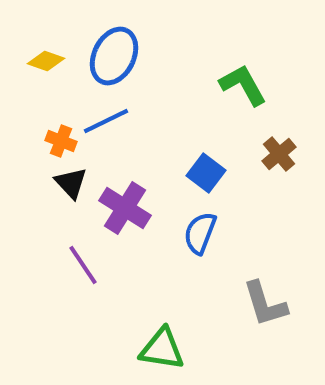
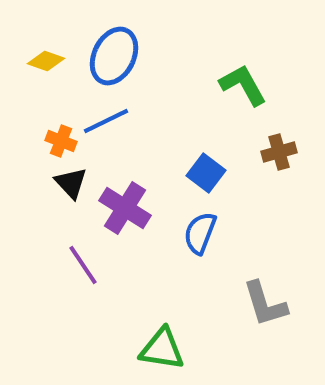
brown cross: moved 2 px up; rotated 24 degrees clockwise
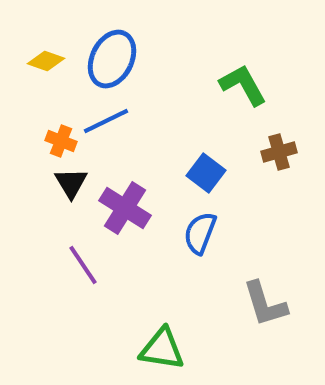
blue ellipse: moved 2 px left, 3 px down
black triangle: rotated 12 degrees clockwise
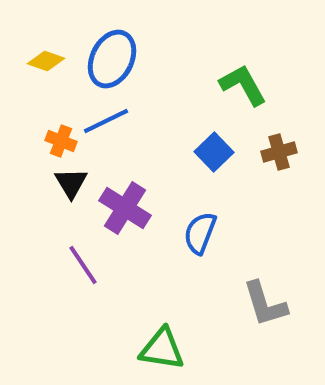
blue square: moved 8 px right, 21 px up; rotated 9 degrees clockwise
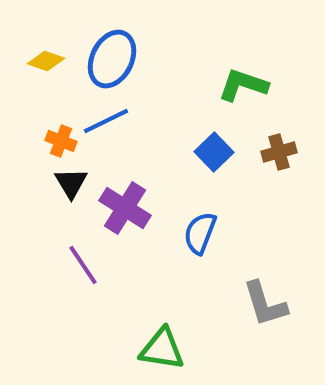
green L-shape: rotated 42 degrees counterclockwise
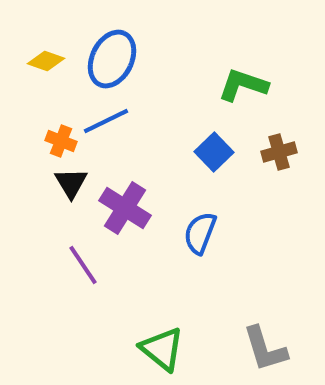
gray L-shape: moved 45 px down
green triangle: rotated 30 degrees clockwise
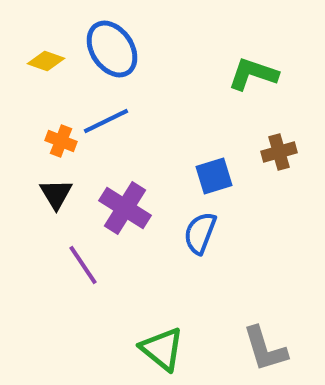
blue ellipse: moved 10 px up; rotated 60 degrees counterclockwise
green L-shape: moved 10 px right, 11 px up
blue square: moved 24 px down; rotated 27 degrees clockwise
black triangle: moved 15 px left, 11 px down
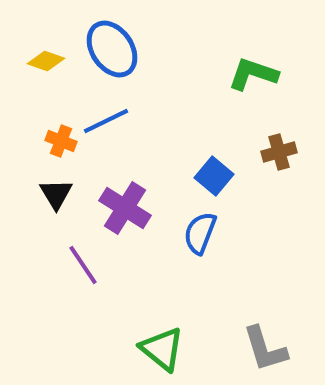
blue square: rotated 33 degrees counterclockwise
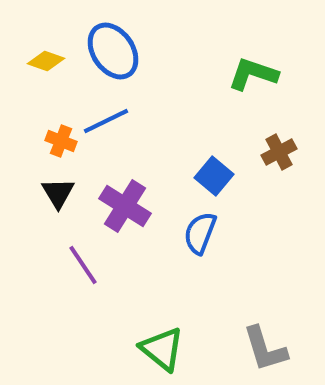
blue ellipse: moved 1 px right, 2 px down
brown cross: rotated 12 degrees counterclockwise
black triangle: moved 2 px right, 1 px up
purple cross: moved 2 px up
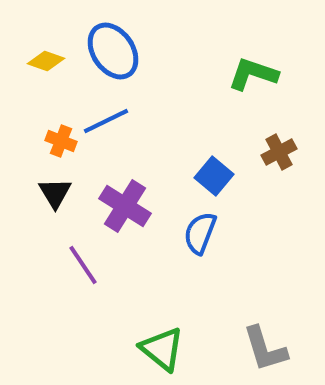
black triangle: moved 3 px left
